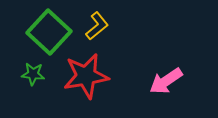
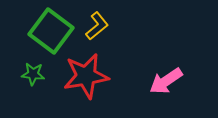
green square: moved 2 px right, 1 px up; rotated 6 degrees counterclockwise
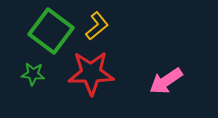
red star: moved 5 px right, 3 px up; rotated 9 degrees clockwise
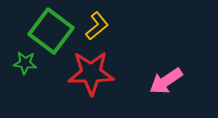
green star: moved 8 px left, 11 px up
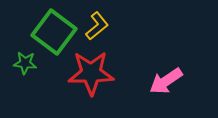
green square: moved 3 px right, 1 px down
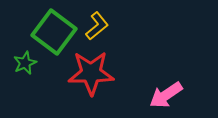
green star: rotated 30 degrees counterclockwise
pink arrow: moved 14 px down
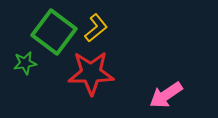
yellow L-shape: moved 1 px left, 2 px down
green star: rotated 15 degrees clockwise
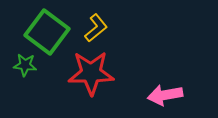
green square: moved 7 px left
green star: moved 2 px down; rotated 15 degrees clockwise
pink arrow: moved 1 px left; rotated 24 degrees clockwise
